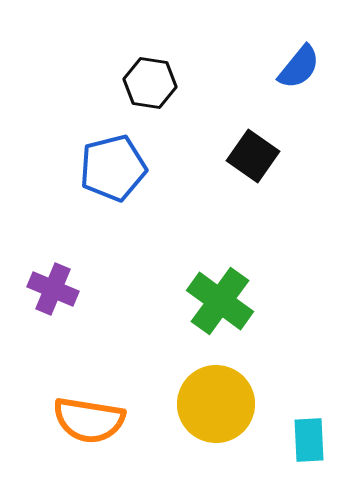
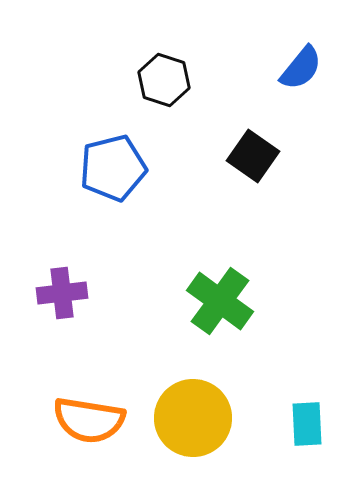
blue semicircle: moved 2 px right, 1 px down
black hexagon: moved 14 px right, 3 px up; rotated 9 degrees clockwise
purple cross: moved 9 px right, 4 px down; rotated 30 degrees counterclockwise
yellow circle: moved 23 px left, 14 px down
cyan rectangle: moved 2 px left, 16 px up
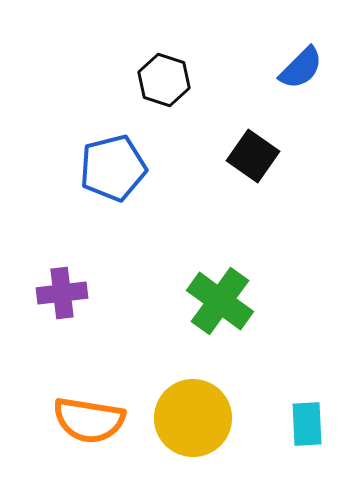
blue semicircle: rotated 6 degrees clockwise
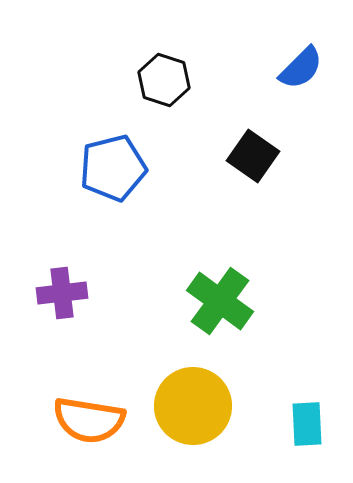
yellow circle: moved 12 px up
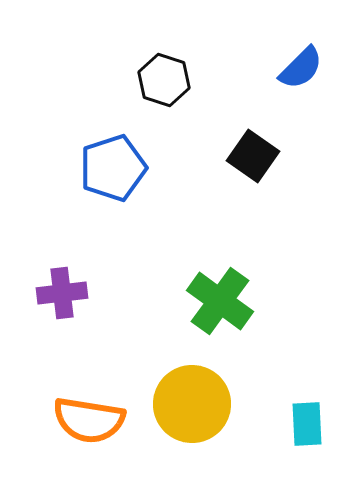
blue pentagon: rotated 4 degrees counterclockwise
yellow circle: moved 1 px left, 2 px up
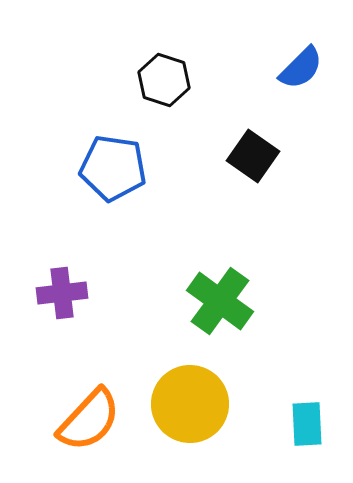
blue pentagon: rotated 26 degrees clockwise
yellow circle: moved 2 px left
orange semicircle: rotated 56 degrees counterclockwise
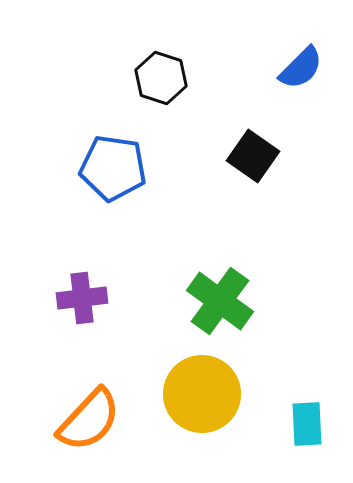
black hexagon: moved 3 px left, 2 px up
purple cross: moved 20 px right, 5 px down
yellow circle: moved 12 px right, 10 px up
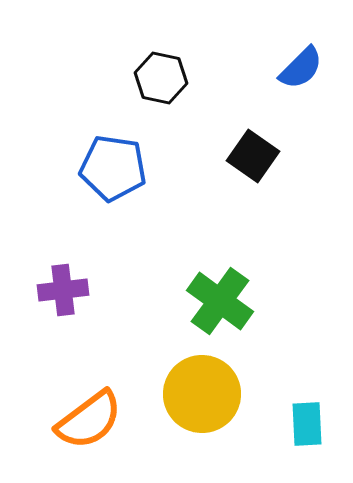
black hexagon: rotated 6 degrees counterclockwise
purple cross: moved 19 px left, 8 px up
orange semicircle: rotated 10 degrees clockwise
